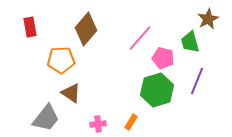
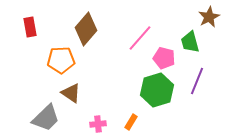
brown star: moved 1 px right, 2 px up
pink pentagon: moved 1 px right
gray trapezoid: rotated 8 degrees clockwise
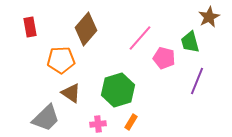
green hexagon: moved 39 px left
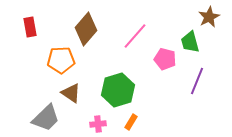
pink line: moved 5 px left, 2 px up
pink pentagon: moved 1 px right, 1 px down
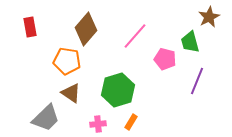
orange pentagon: moved 6 px right, 1 px down; rotated 12 degrees clockwise
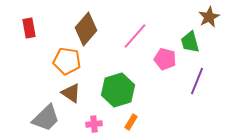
red rectangle: moved 1 px left, 1 px down
pink cross: moved 4 px left
